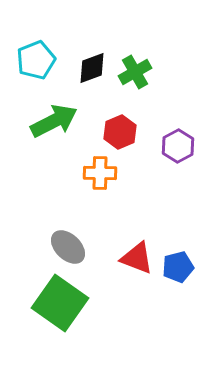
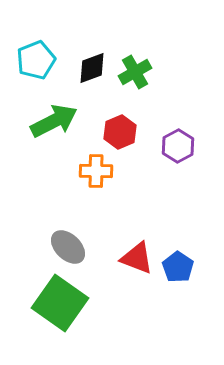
orange cross: moved 4 px left, 2 px up
blue pentagon: rotated 24 degrees counterclockwise
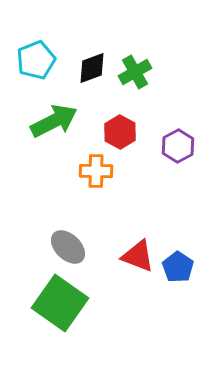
red hexagon: rotated 8 degrees counterclockwise
red triangle: moved 1 px right, 2 px up
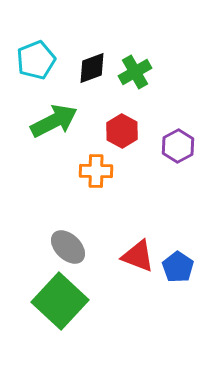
red hexagon: moved 2 px right, 1 px up
green square: moved 2 px up; rotated 8 degrees clockwise
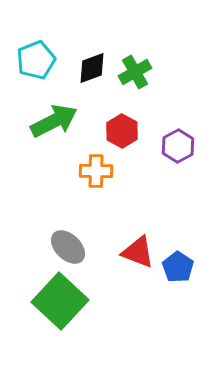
red triangle: moved 4 px up
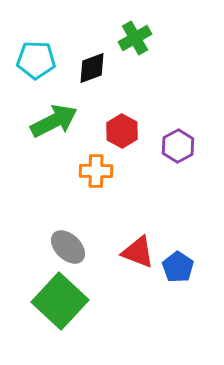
cyan pentagon: rotated 24 degrees clockwise
green cross: moved 34 px up
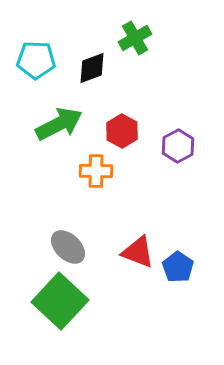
green arrow: moved 5 px right, 3 px down
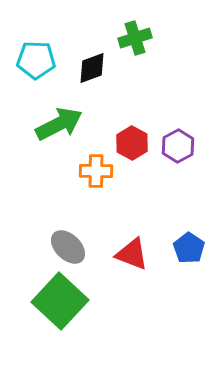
green cross: rotated 12 degrees clockwise
red hexagon: moved 10 px right, 12 px down
red triangle: moved 6 px left, 2 px down
blue pentagon: moved 11 px right, 19 px up
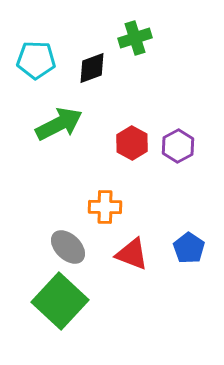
orange cross: moved 9 px right, 36 px down
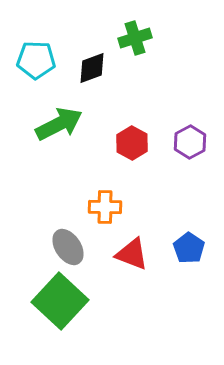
purple hexagon: moved 12 px right, 4 px up
gray ellipse: rotated 12 degrees clockwise
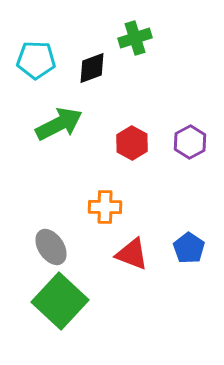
gray ellipse: moved 17 px left
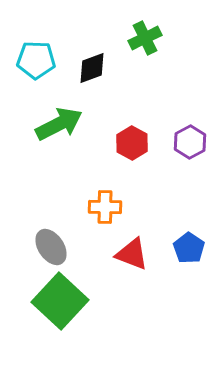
green cross: moved 10 px right; rotated 8 degrees counterclockwise
